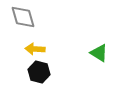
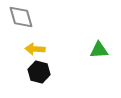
gray diamond: moved 2 px left
green triangle: moved 3 px up; rotated 36 degrees counterclockwise
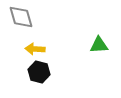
green triangle: moved 5 px up
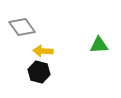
gray diamond: moved 1 px right, 10 px down; rotated 20 degrees counterclockwise
yellow arrow: moved 8 px right, 2 px down
